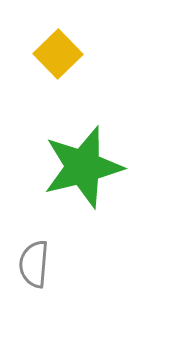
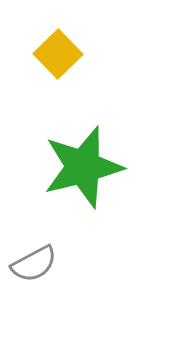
gray semicircle: rotated 123 degrees counterclockwise
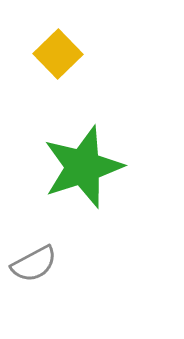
green star: rotated 4 degrees counterclockwise
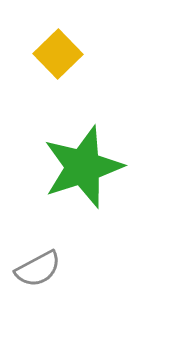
gray semicircle: moved 4 px right, 5 px down
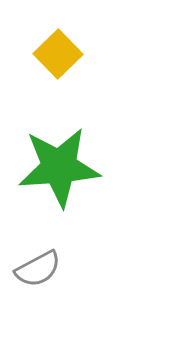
green star: moved 24 px left; rotated 14 degrees clockwise
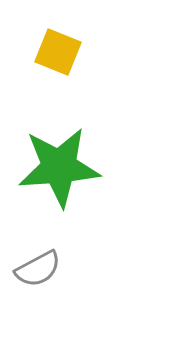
yellow square: moved 2 px up; rotated 24 degrees counterclockwise
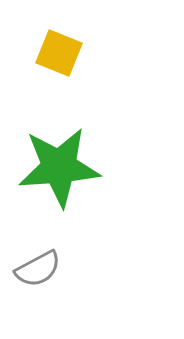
yellow square: moved 1 px right, 1 px down
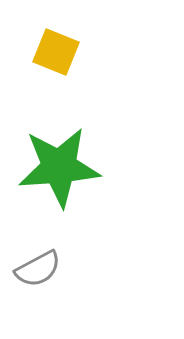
yellow square: moved 3 px left, 1 px up
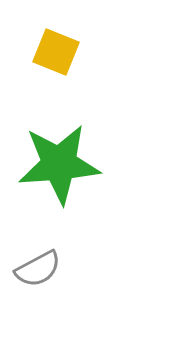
green star: moved 3 px up
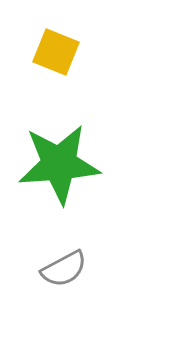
gray semicircle: moved 26 px right
